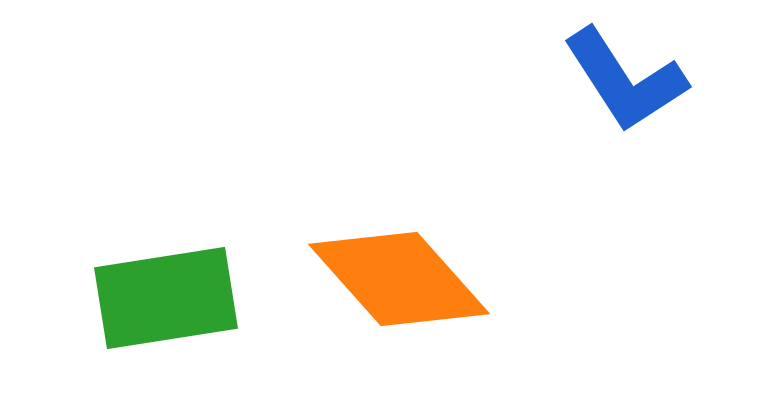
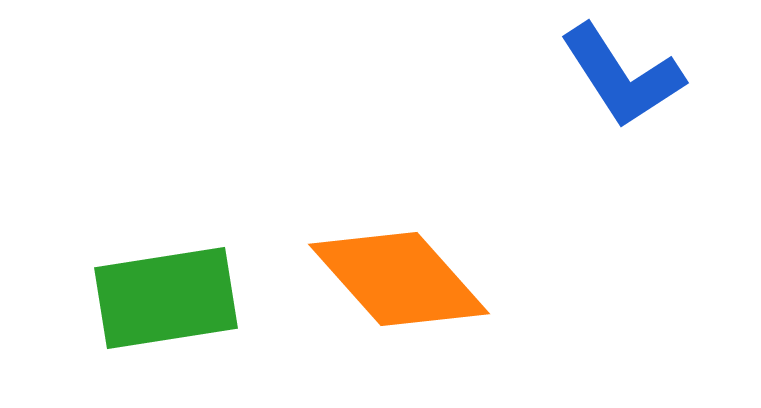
blue L-shape: moved 3 px left, 4 px up
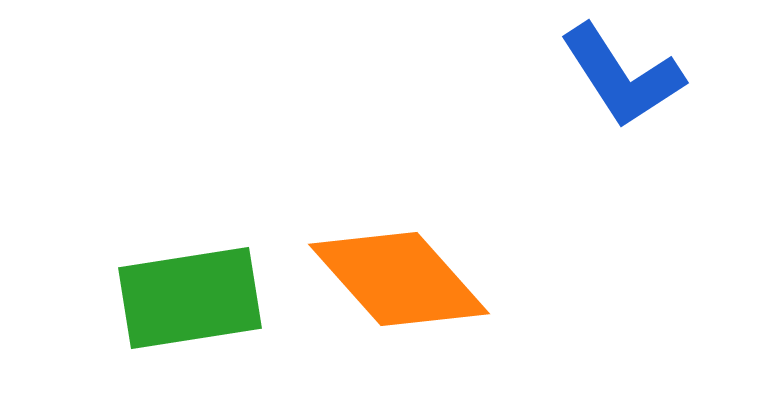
green rectangle: moved 24 px right
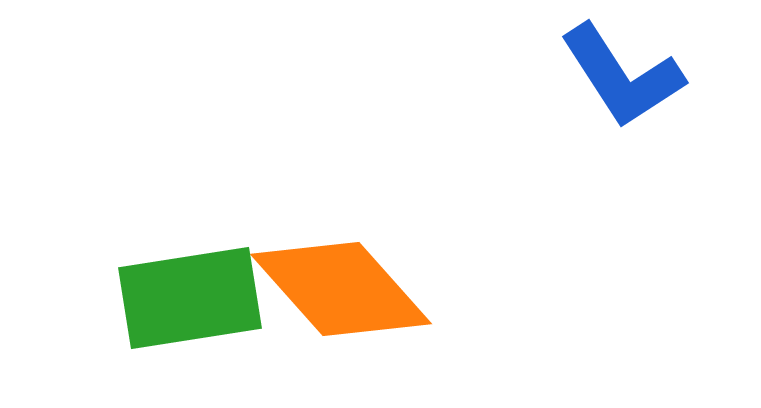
orange diamond: moved 58 px left, 10 px down
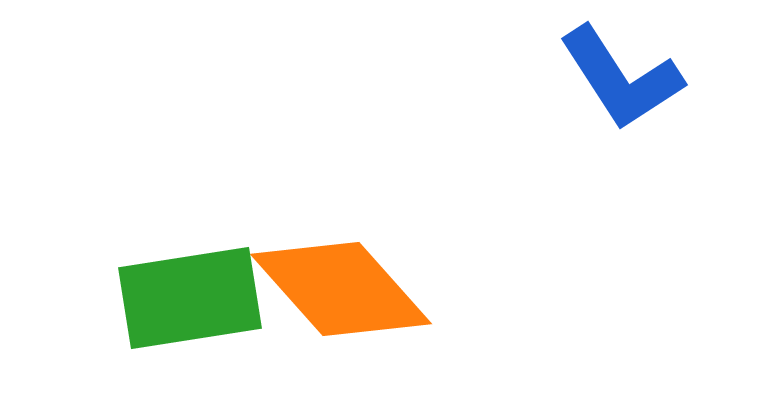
blue L-shape: moved 1 px left, 2 px down
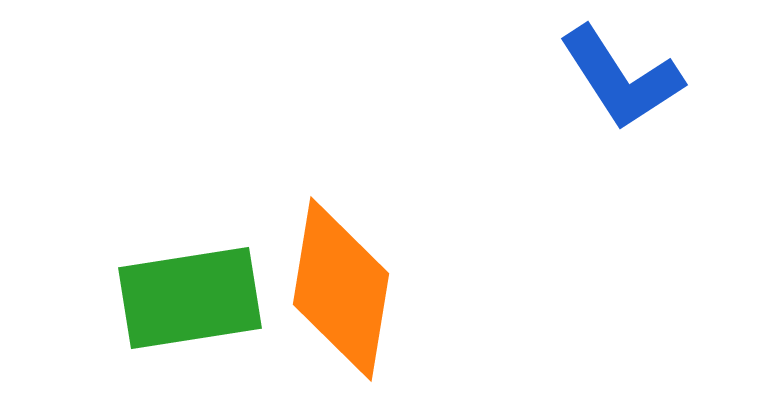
orange diamond: rotated 51 degrees clockwise
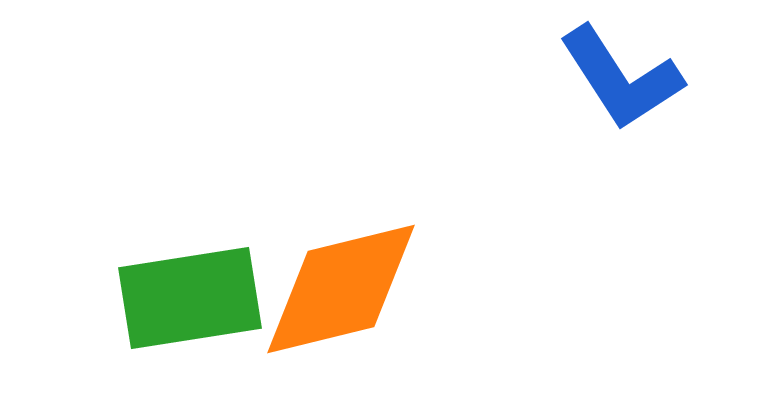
orange diamond: rotated 67 degrees clockwise
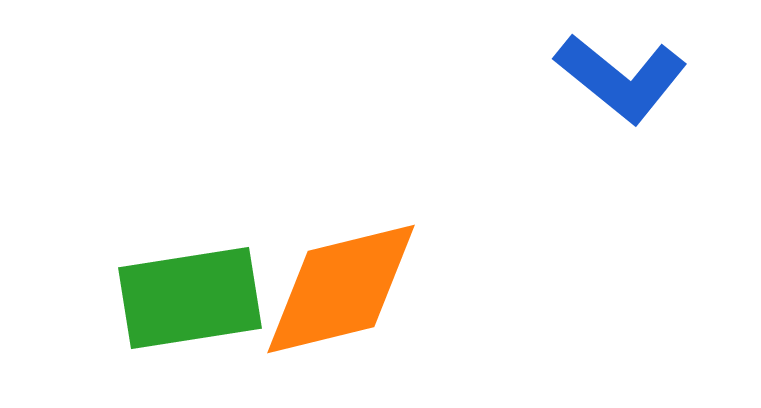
blue L-shape: rotated 18 degrees counterclockwise
